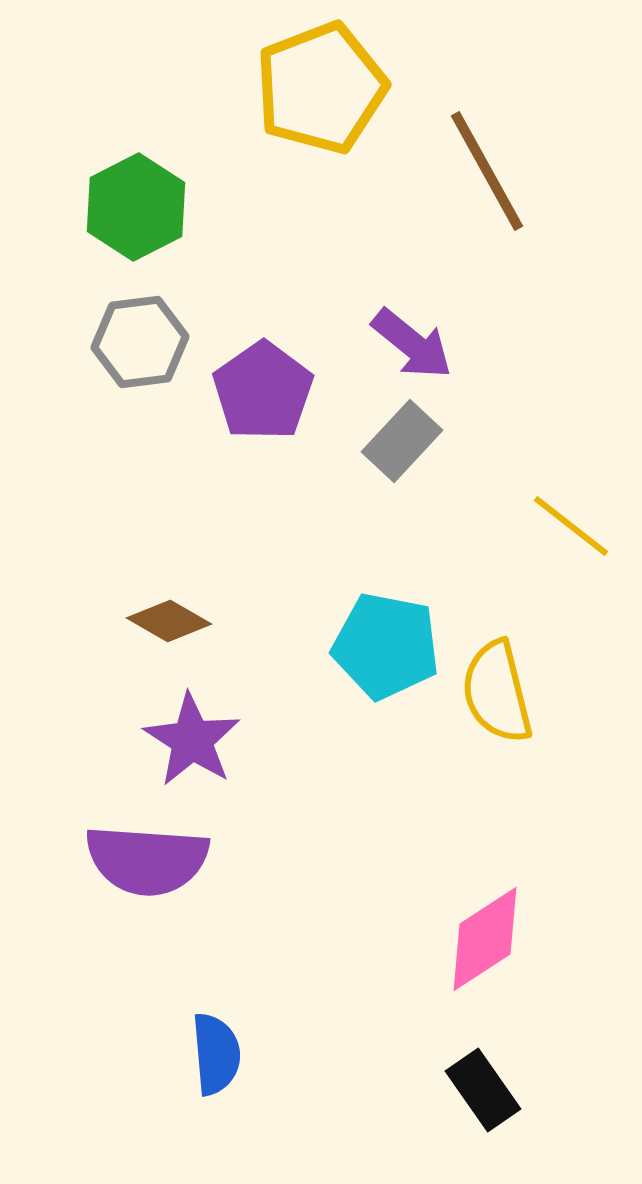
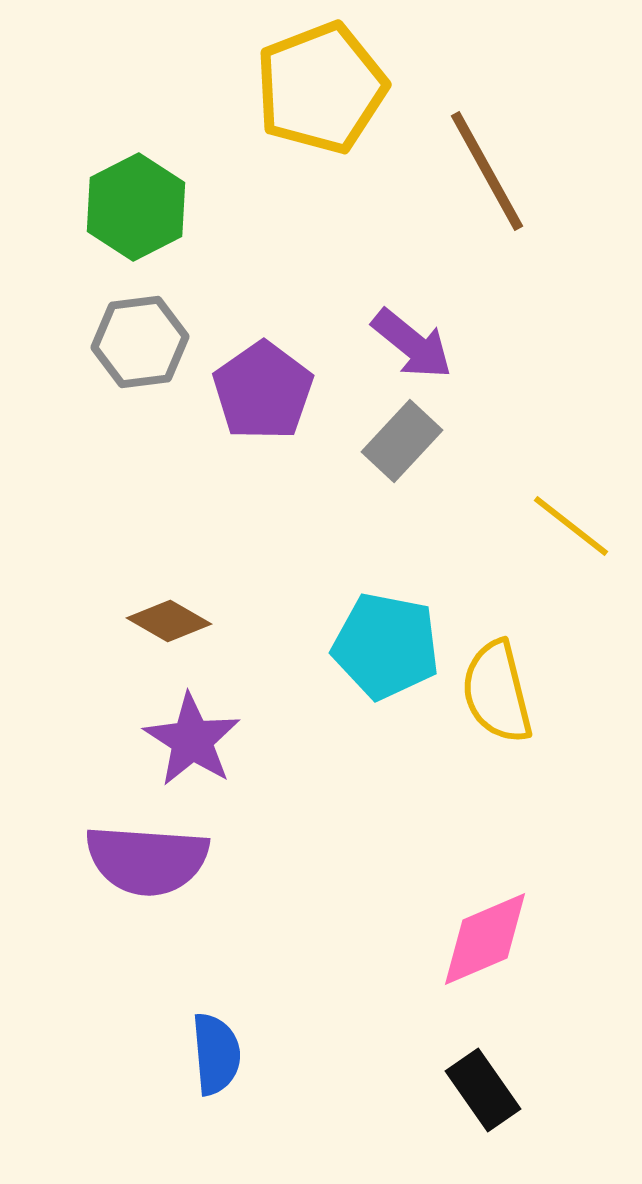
pink diamond: rotated 10 degrees clockwise
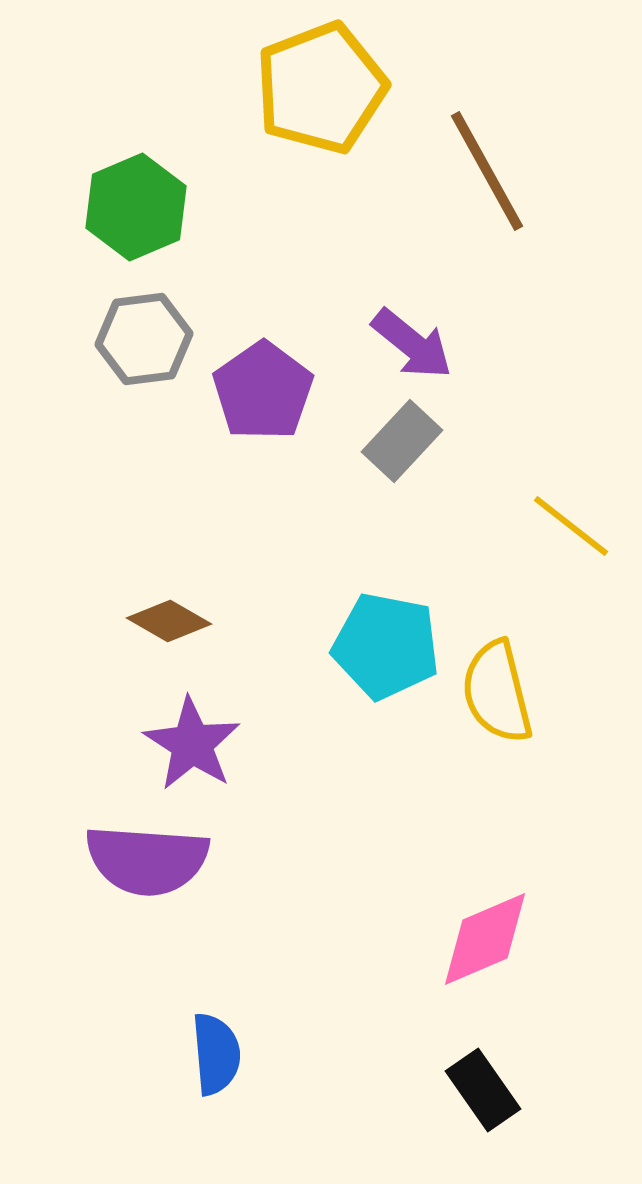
green hexagon: rotated 4 degrees clockwise
gray hexagon: moved 4 px right, 3 px up
purple star: moved 4 px down
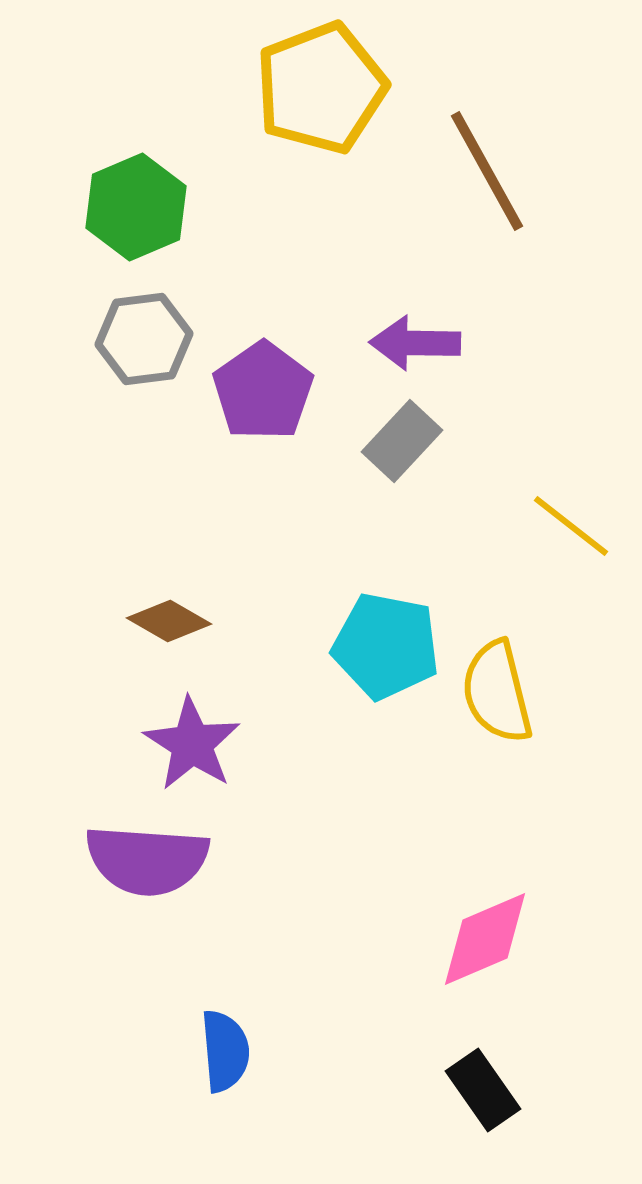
purple arrow: moved 3 px right, 1 px up; rotated 142 degrees clockwise
blue semicircle: moved 9 px right, 3 px up
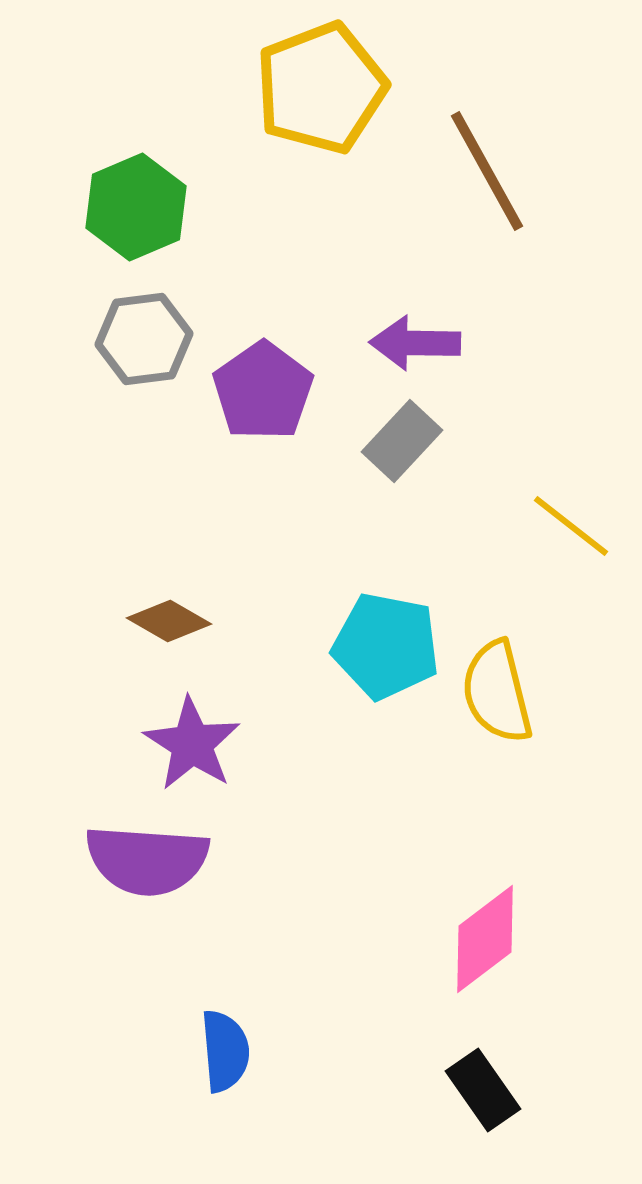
pink diamond: rotated 14 degrees counterclockwise
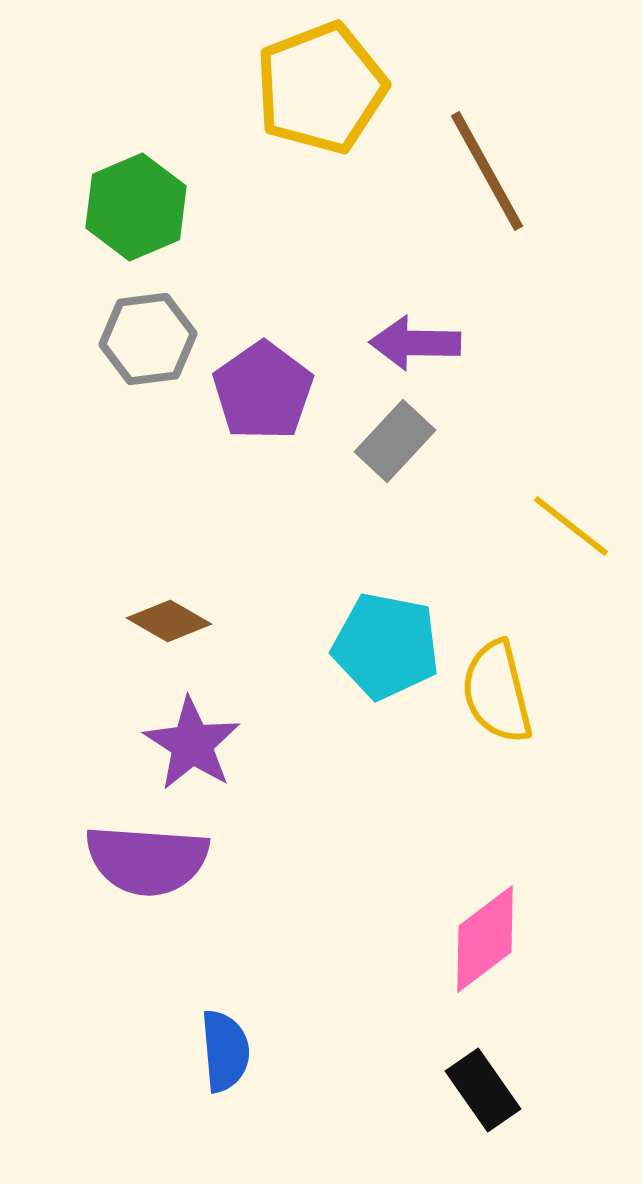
gray hexagon: moved 4 px right
gray rectangle: moved 7 px left
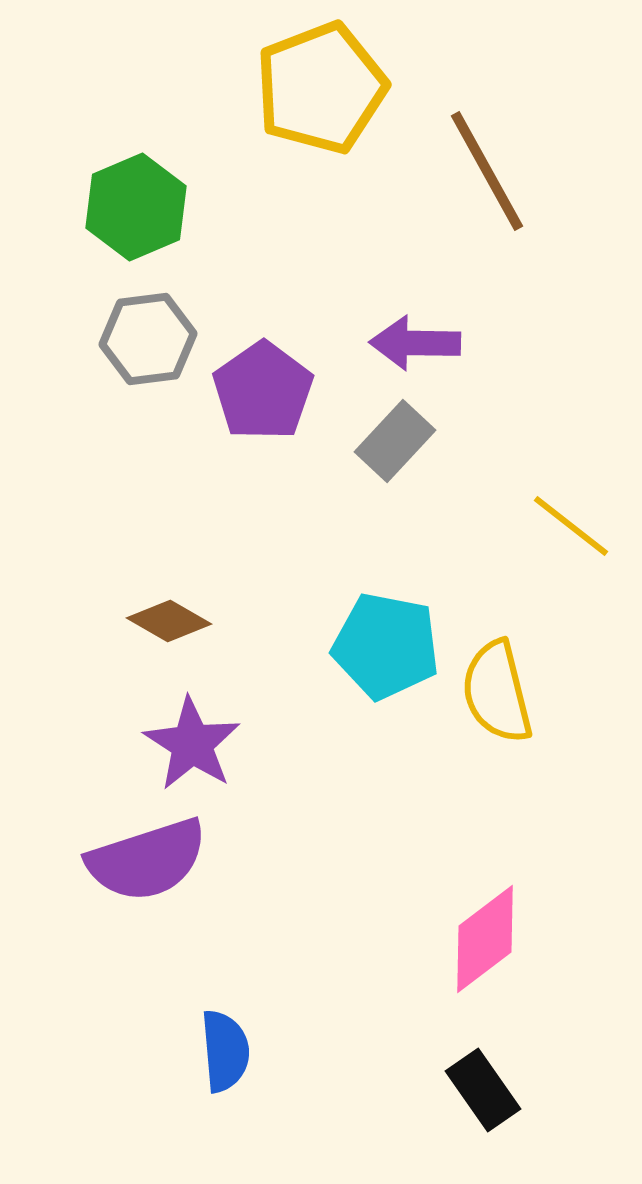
purple semicircle: rotated 22 degrees counterclockwise
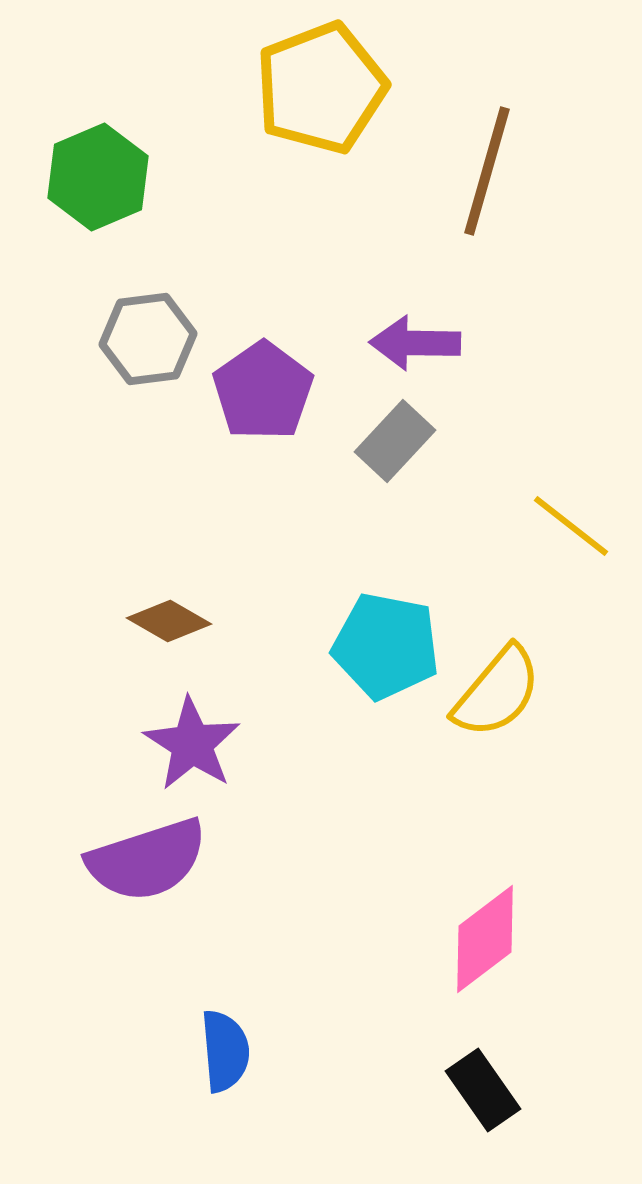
brown line: rotated 45 degrees clockwise
green hexagon: moved 38 px left, 30 px up
yellow semicircle: rotated 126 degrees counterclockwise
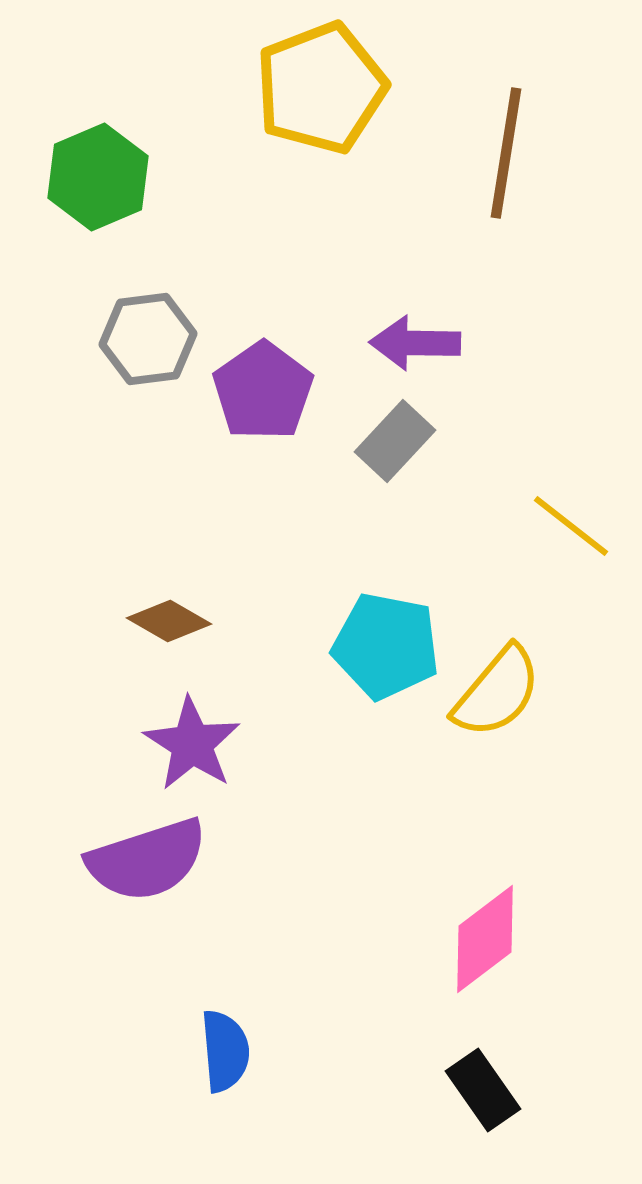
brown line: moved 19 px right, 18 px up; rotated 7 degrees counterclockwise
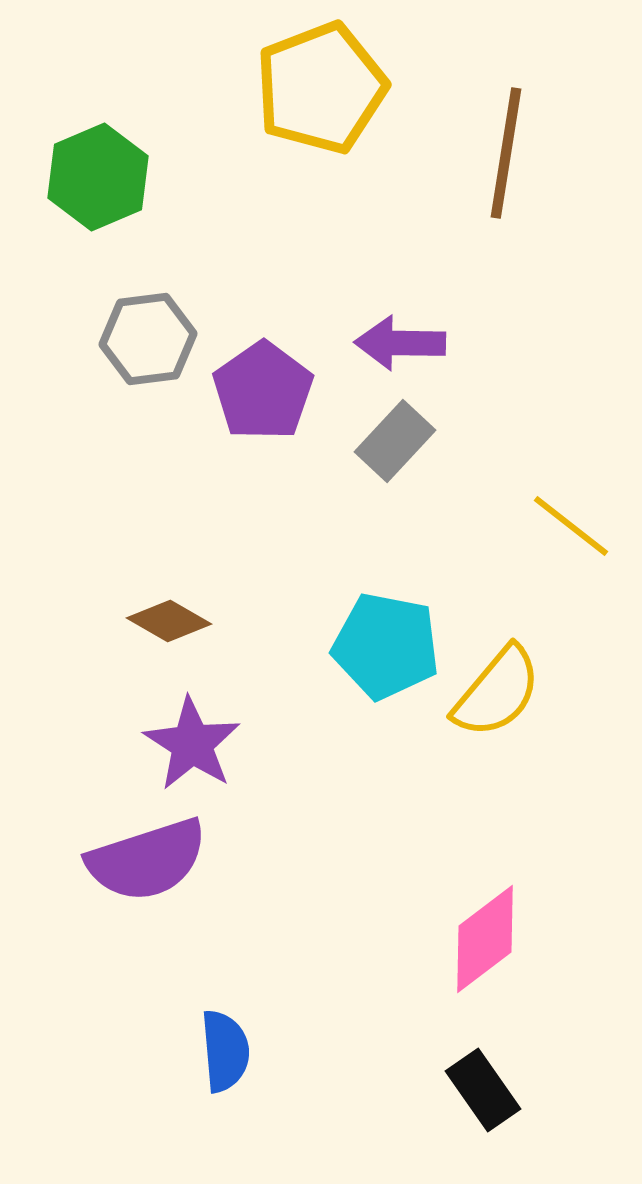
purple arrow: moved 15 px left
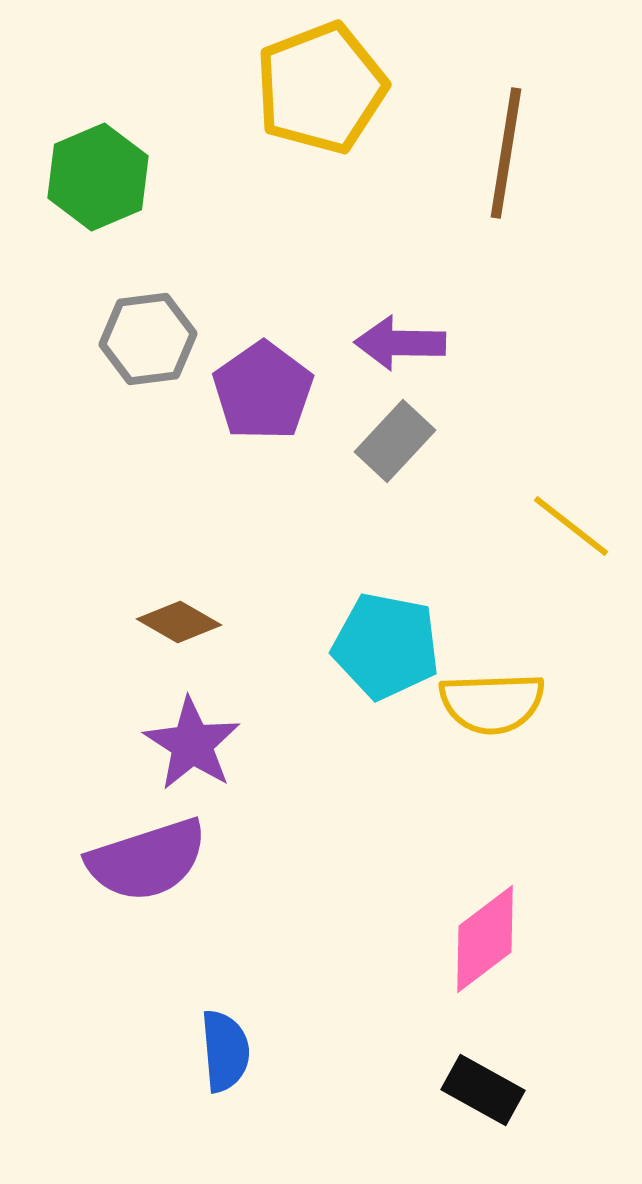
brown diamond: moved 10 px right, 1 px down
yellow semicircle: moved 5 px left, 11 px down; rotated 48 degrees clockwise
black rectangle: rotated 26 degrees counterclockwise
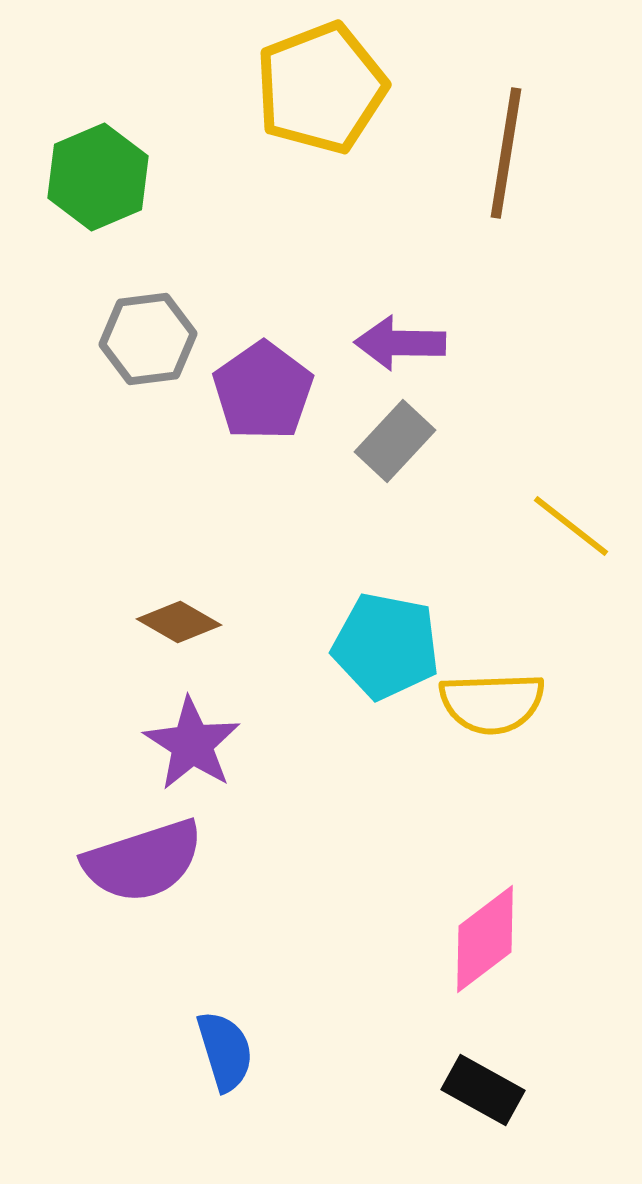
purple semicircle: moved 4 px left, 1 px down
blue semicircle: rotated 12 degrees counterclockwise
